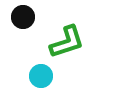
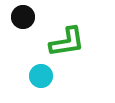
green L-shape: rotated 9 degrees clockwise
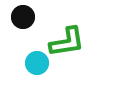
cyan circle: moved 4 px left, 13 px up
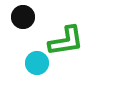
green L-shape: moved 1 px left, 1 px up
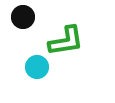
cyan circle: moved 4 px down
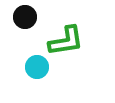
black circle: moved 2 px right
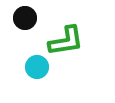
black circle: moved 1 px down
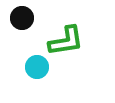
black circle: moved 3 px left
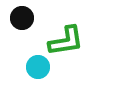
cyan circle: moved 1 px right
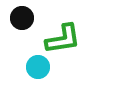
green L-shape: moved 3 px left, 2 px up
